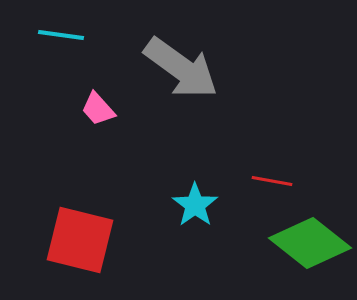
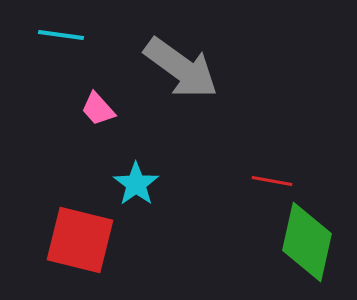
cyan star: moved 59 px left, 21 px up
green diamond: moved 3 px left, 1 px up; rotated 64 degrees clockwise
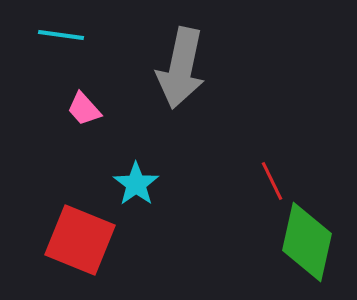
gray arrow: rotated 66 degrees clockwise
pink trapezoid: moved 14 px left
red line: rotated 54 degrees clockwise
red square: rotated 8 degrees clockwise
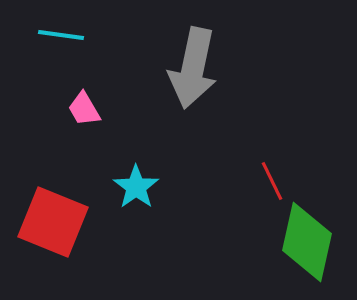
gray arrow: moved 12 px right
pink trapezoid: rotated 12 degrees clockwise
cyan star: moved 3 px down
red square: moved 27 px left, 18 px up
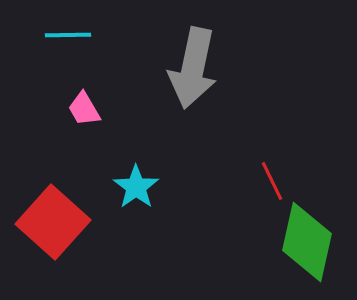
cyan line: moved 7 px right; rotated 9 degrees counterclockwise
red square: rotated 20 degrees clockwise
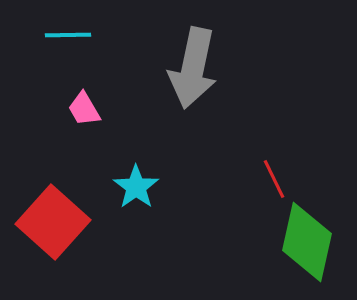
red line: moved 2 px right, 2 px up
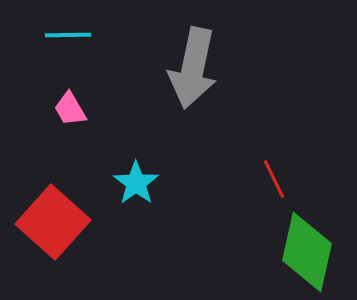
pink trapezoid: moved 14 px left
cyan star: moved 4 px up
green diamond: moved 10 px down
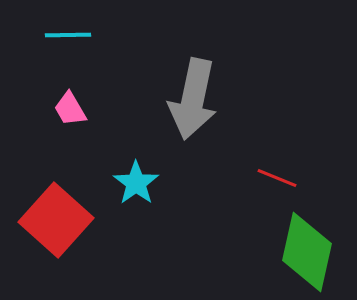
gray arrow: moved 31 px down
red line: moved 3 px right, 1 px up; rotated 42 degrees counterclockwise
red square: moved 3 px right, 2 px up
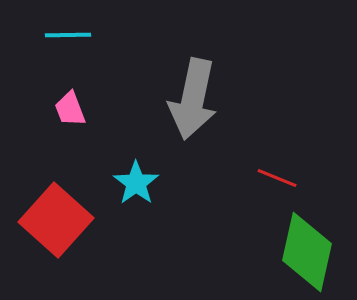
pink trapezoid: rotated 9 degrees clockwise
